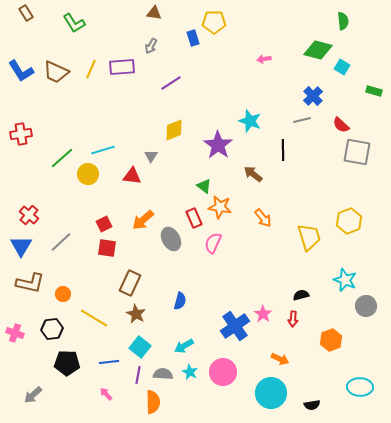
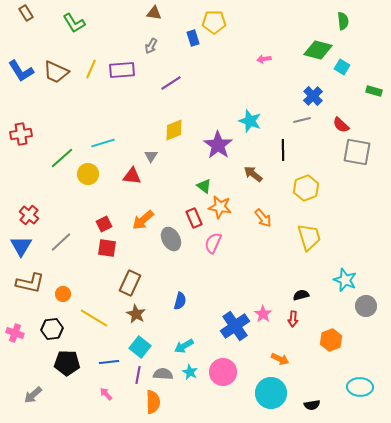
purple rectangle at (122, 67): moved 3 px down
cyan line at (103, 150): moved 7 px up
yellow hexagon at (349, 221): moved 43 px left, 33 px up
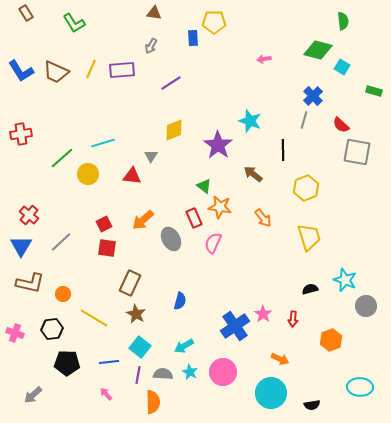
blue rectangle at (193, 38): rotated 14 degrees clockwise
gray line at (302, 120): moved 2 px right; rotated 60 degrees counterclockwise
black semicircle at (301, 295): moved 9 px right, 6 px up
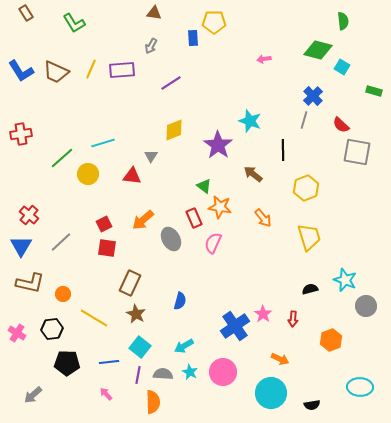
pink cross at (15, 333): moved 2 px right; rotated 12 degrees clockwise
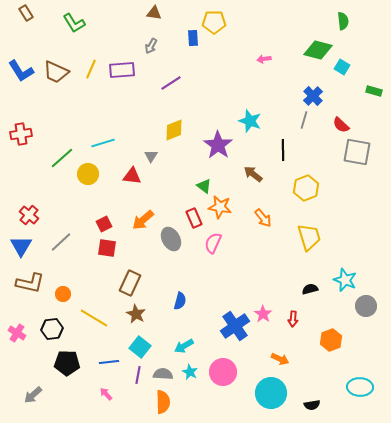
orange semicircle at (153, 402): moved 10 px right
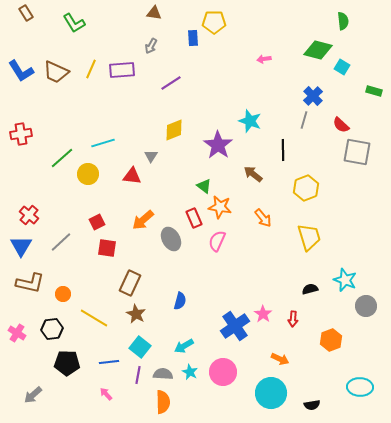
red square at (104, 224): moved 7 px left, 2 px up
pink semicircle at (213, 243): moved 4 px right, 2 px up
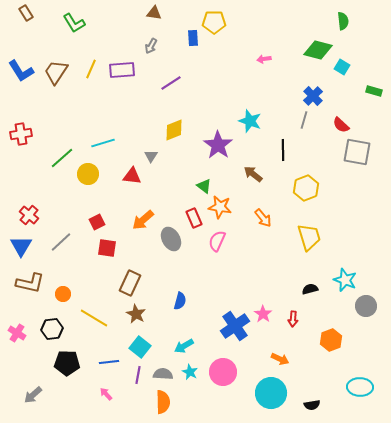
brown trapezoid at (56, 72): rotated 100 degrees clockwise
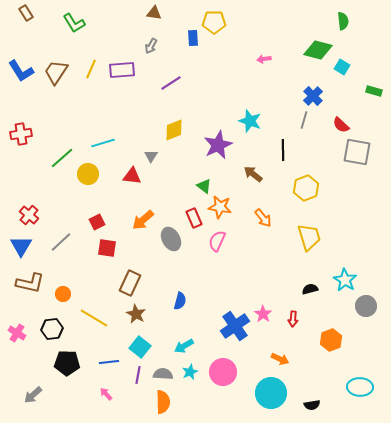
purple star at (218, 145): rotated 12 degrees clockwise
cyan star at (345, 280): rotated 10 degrees clockwise
cyan star at (190, 372): rotated 21 degrees clockwise
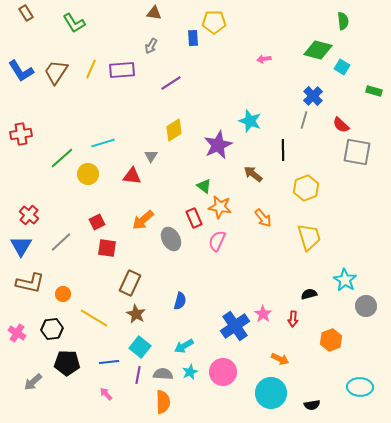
yellow diamond at (174, 130): rotated 10 degrees counterclockwise
black semicircle at (310, 289): moved 1 px left, 5 px down
gray arrow at (33, 395): moved 13 px up
